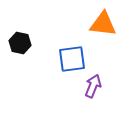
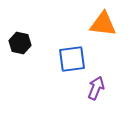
purple arrow: moved 3 px right, 2 px down
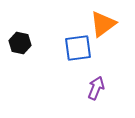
orange triangle: rotated 44 degrees counterclockwise
blue square: moved 6 px right, 11 px up
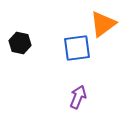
blue square: moved 1 px left
purple arrow: moved 18 px left, 9 px down
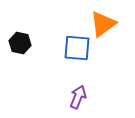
blue square: rotated 12 degrees clockwise
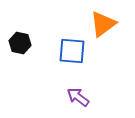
blue square: moved 5 px left, 3 px down
purple arrow: rotated 75 degrees counterclockwise
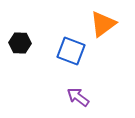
black hexagon: rotated 10 degrees counterclockwise
blue square: moved 1 px left; rotated 16 degrees clockwise
